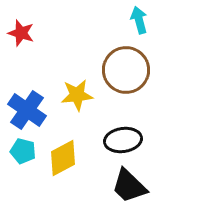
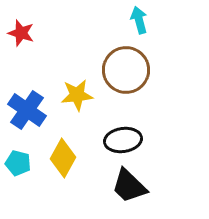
cyan pentagon: moved 5 px left, 12 px down
yellow diamond: rotated 33 degrees counterclockwise
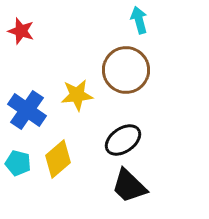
red star: moved 2 px up
black ellipse: rotated 27 degrees counterclockwise
yellow diamond: moved 5 px left, 1 px down; rotated 21 degrees clockwise
